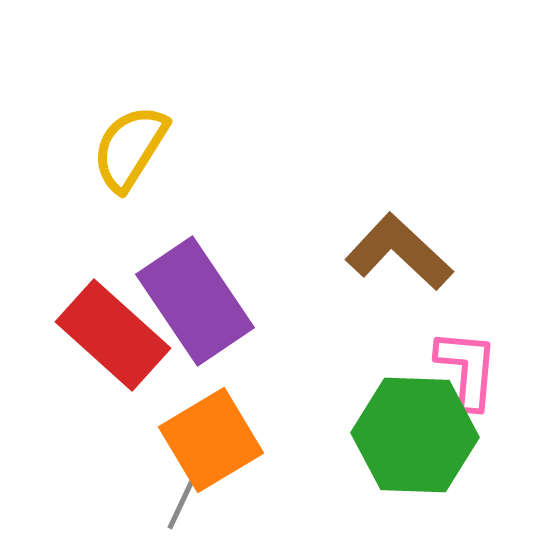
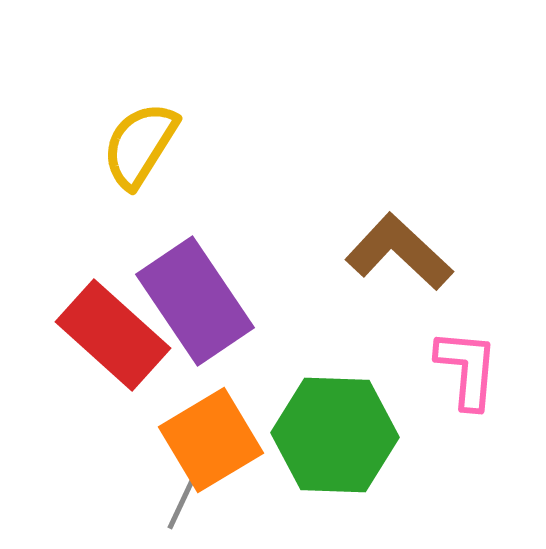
yellow semicircle: moved 10 px right, 3 px up
green hexagon: moved 80 px left
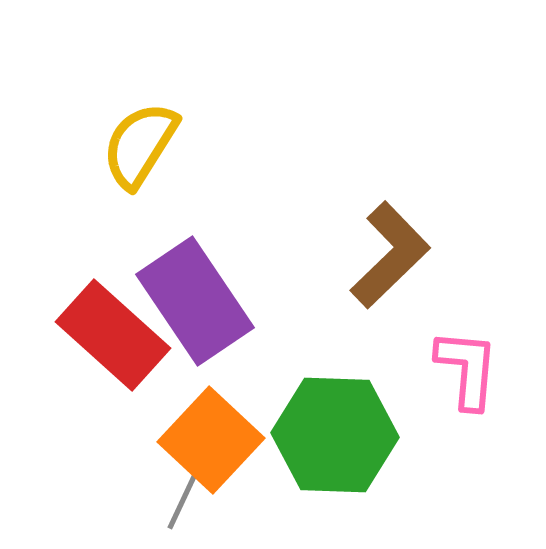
brown L-shape: moved 9 px left, 3 px down; rotated 93 degrees clockwise
orange square: rotated 16 degrees counterclockwise
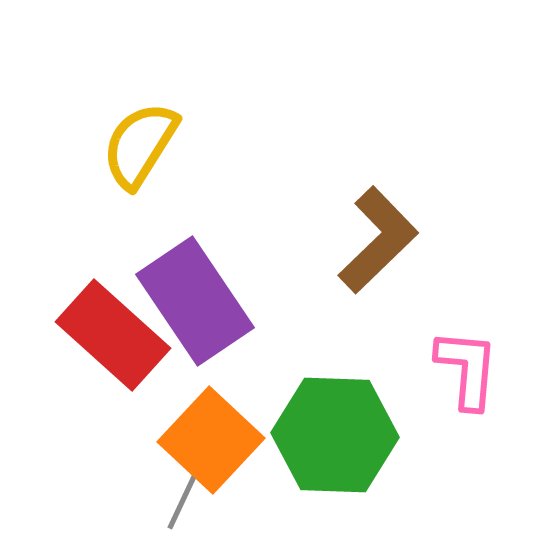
brown L-shape: moved 12 px left, 15 px up
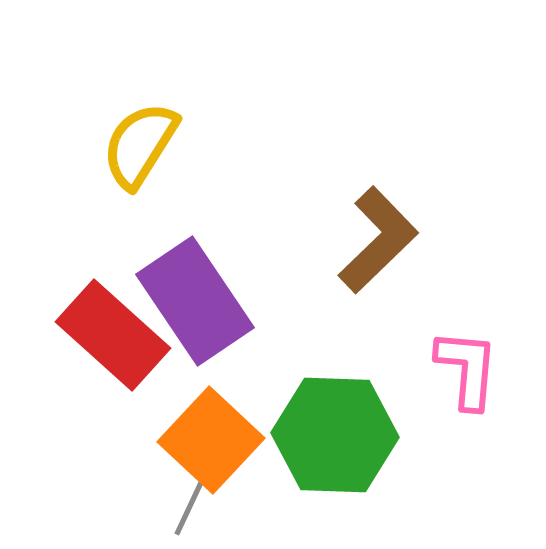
gray line: moved 7 px right, 6 px down
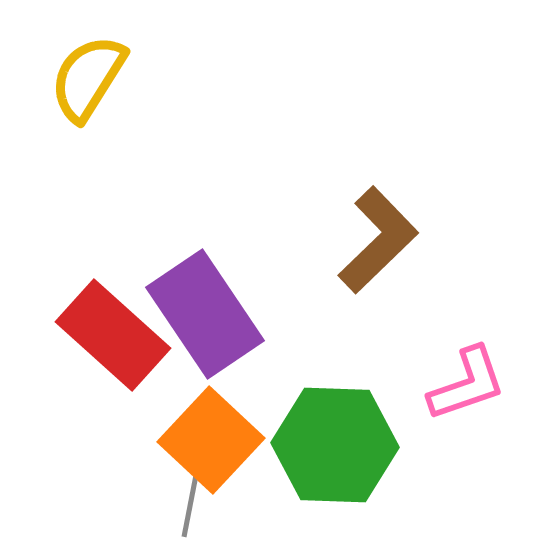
yellow semicircle: moved 52 px left, 67 px up
purple rectangle: moved 10 px right, 13 px down
pink L-shape: moved 15 px down; rotated 66 degrees clockwise
green hexagon: moved 10 px down
gray line: rotated 14 degrees counterclockwise
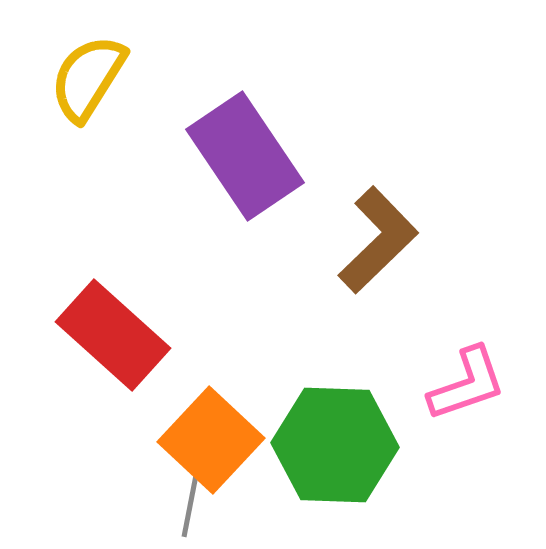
purple rectangle: moved 40 px right, 158 px up
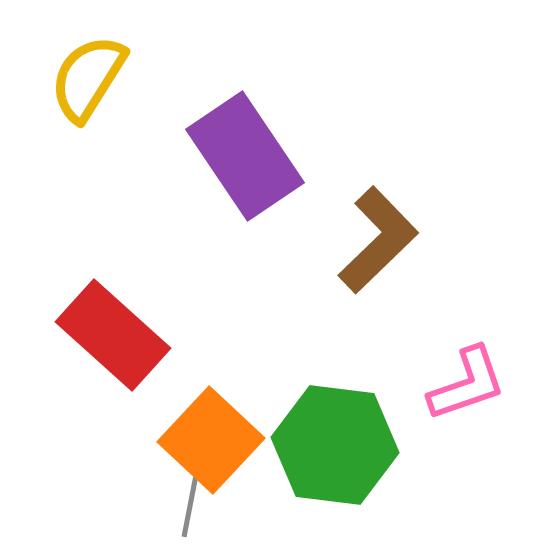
green hexagon: rotated 5 degrees clockwise
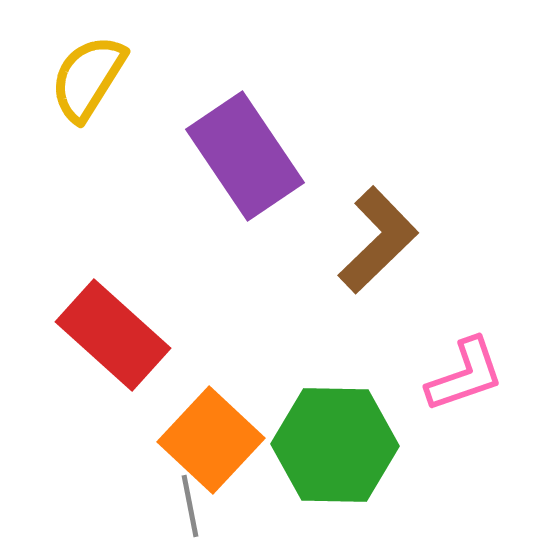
pink L-shape: moved 2 px left, 9 px up
green hexagon: rotated 6 degrees counterclockwise
gray line: rotated 22 degrees counterclockwise
